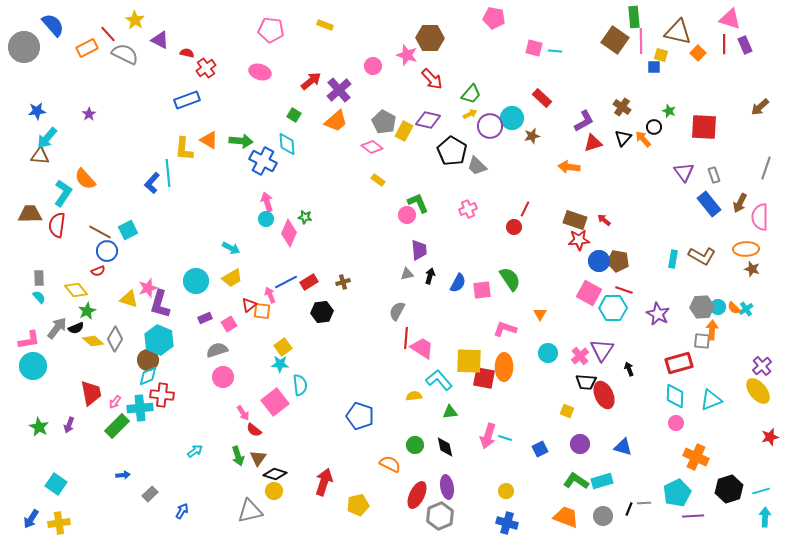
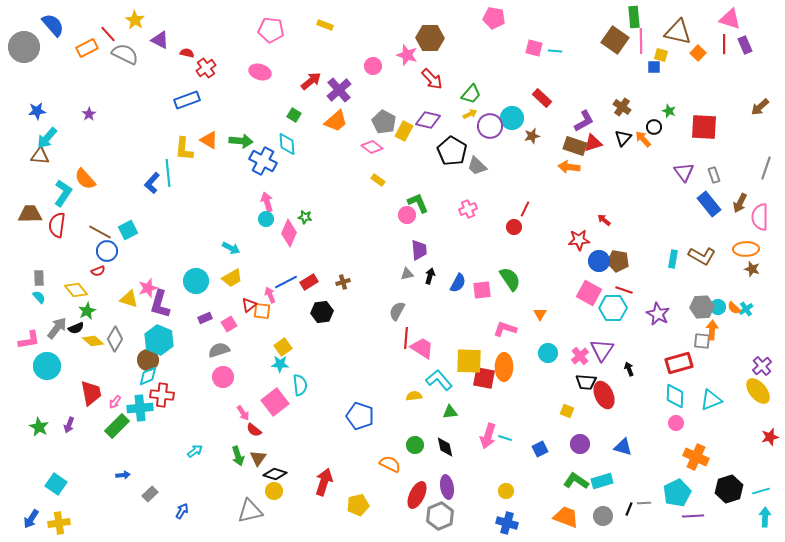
brown rectangle at (575, 220): moved 74 px up
gray semicircle at (217, 350): moved 2 px right
cyan circle at (33, 366): moved 14 px right
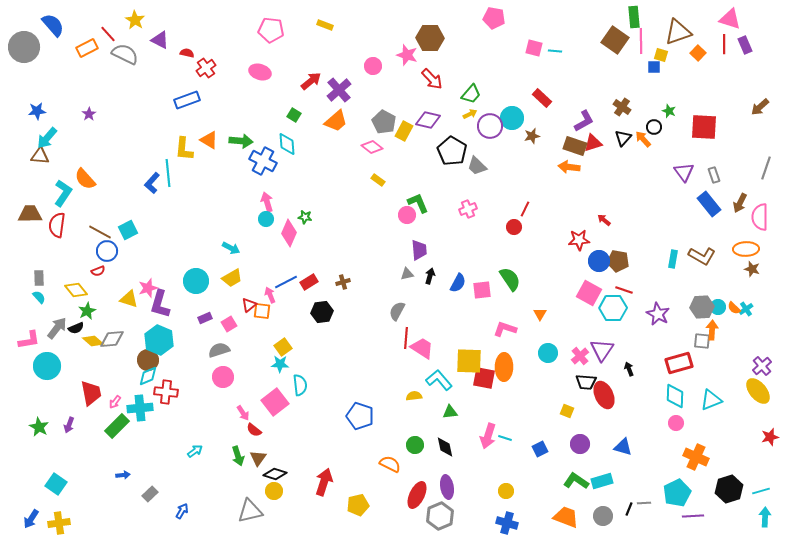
brown triangle at (678, 32): rotated 32 degrees counterclockwise
gray diamond at (115, 339): moved 3 px left; rotated 55 degrees clockwise
red cross at (162, 395): moved 4 px right, 3 px up
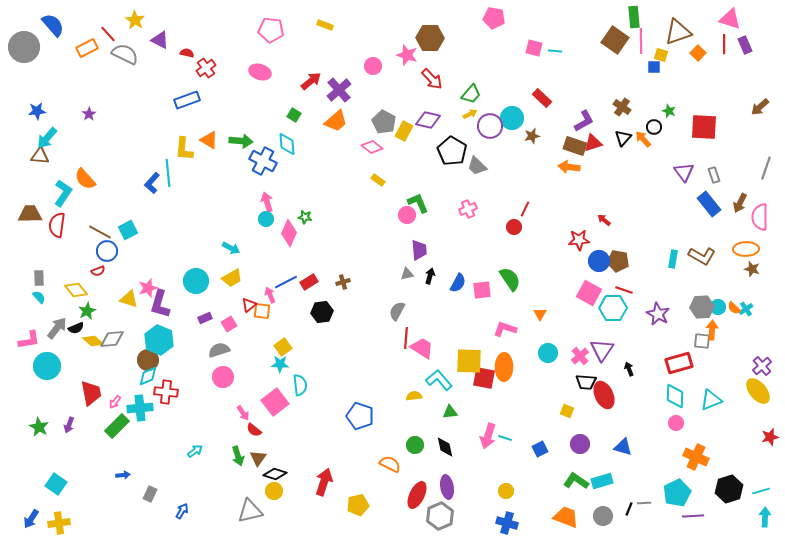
gray rectangle at (150, 494): rotated 21 degrees counterclockwise
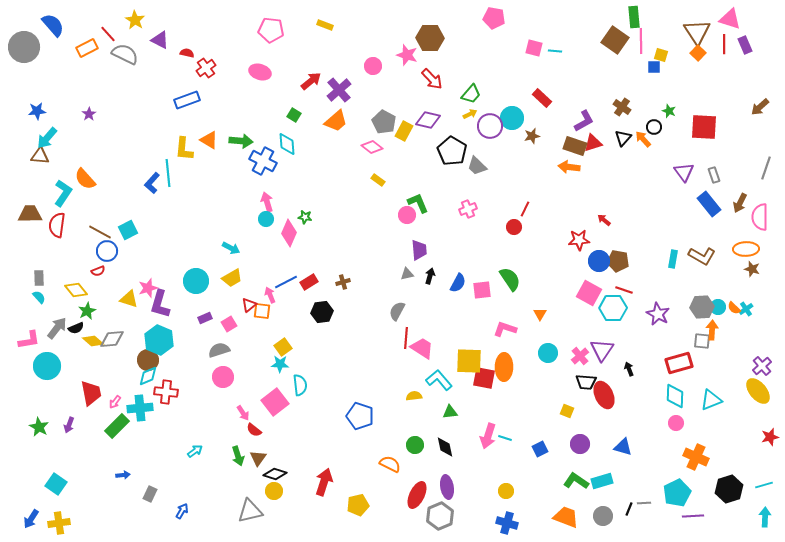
brown triangle at (678, 32): moved 19 px right; rotated 44 degrees counterclockwise
cyan line at (761, 491): moved 3 px right, 6 px up
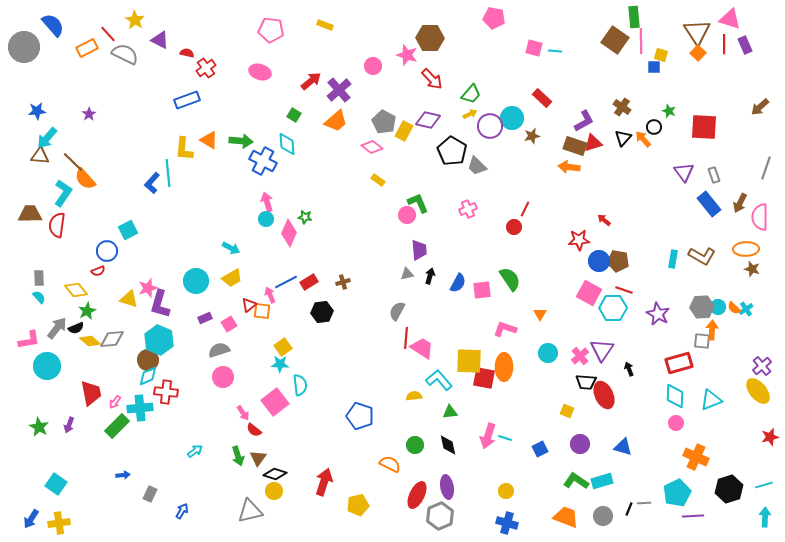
brown line at (100, 232): moved 27 px left, 70 px up; rotated 15 degrees clockwise
yellow diamond at (93, 341): moved 3 px left
black diamond at (445, 447): moved 3 px right, 2 px up
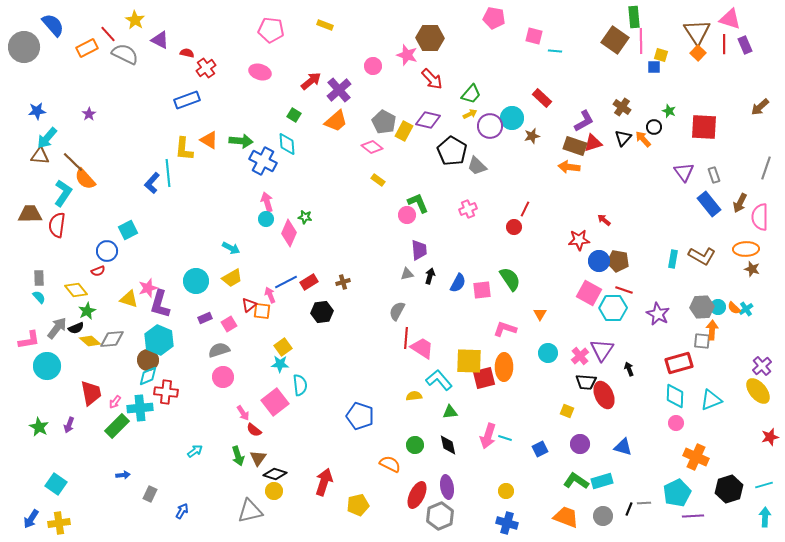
pink square at (534, 48): moved 12 px up
red square at (484, 378): rotated 25 degrees counterclockwise
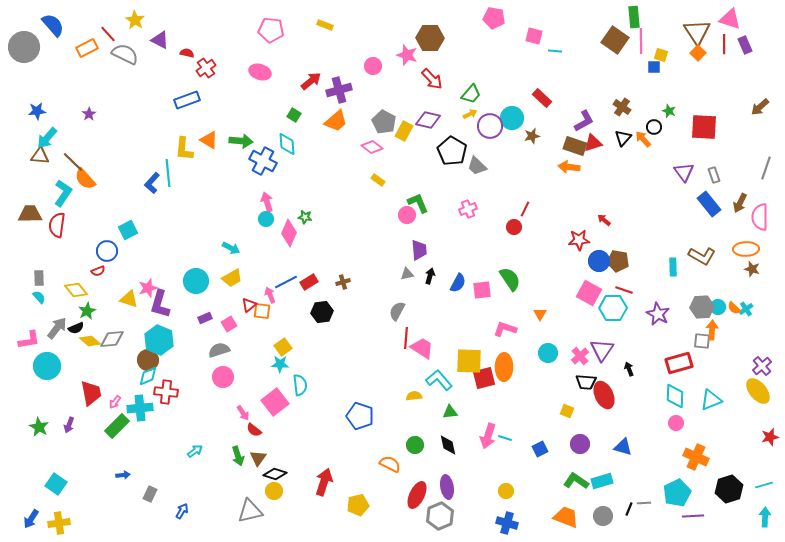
purple cross at (339, 90): rotated 25 degrees clockwise
cyan rectangle at (673, 259): moved 8 px down; rotated 12 degrees counterclockwise
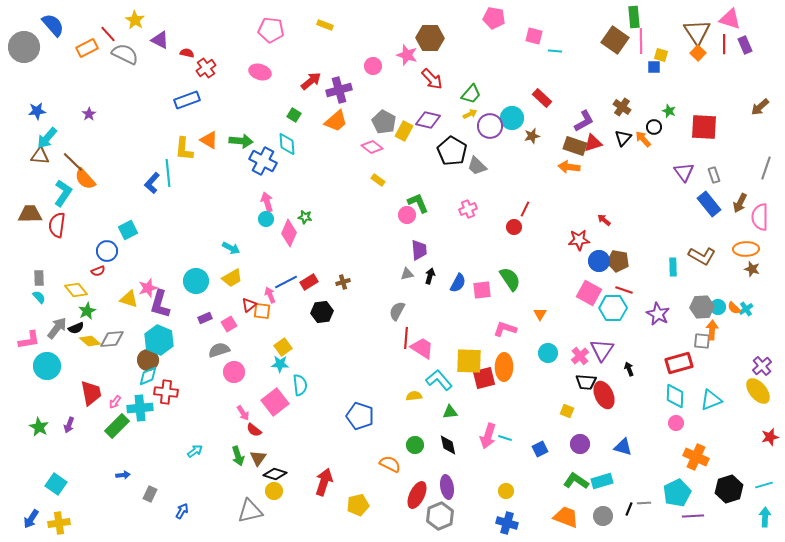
pink circle at (223, 377): moved 11 px right, 5 px up
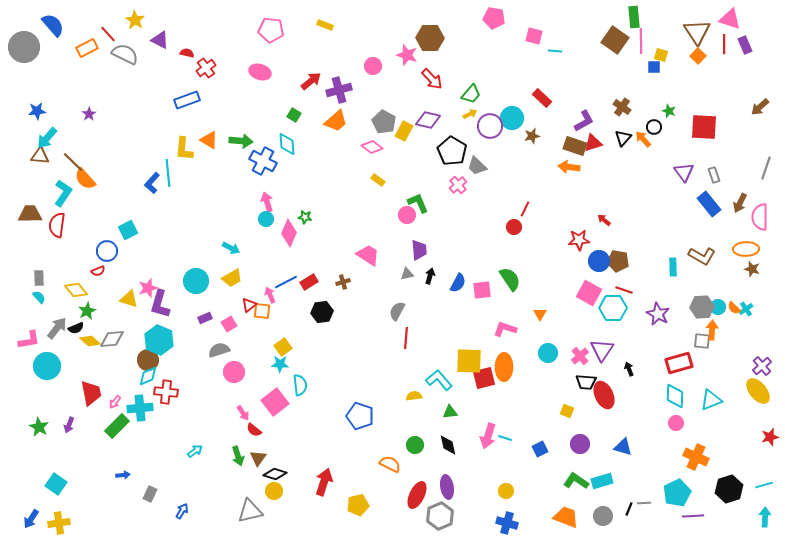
orange square at (698, 53): moved 3 px down
pink cross at (468, 209): moved 10 px left, 24 px up; rotated 18 degrees counterclockwise
pink trapezoid at (422, 348): moved 54 px left, 93 px up
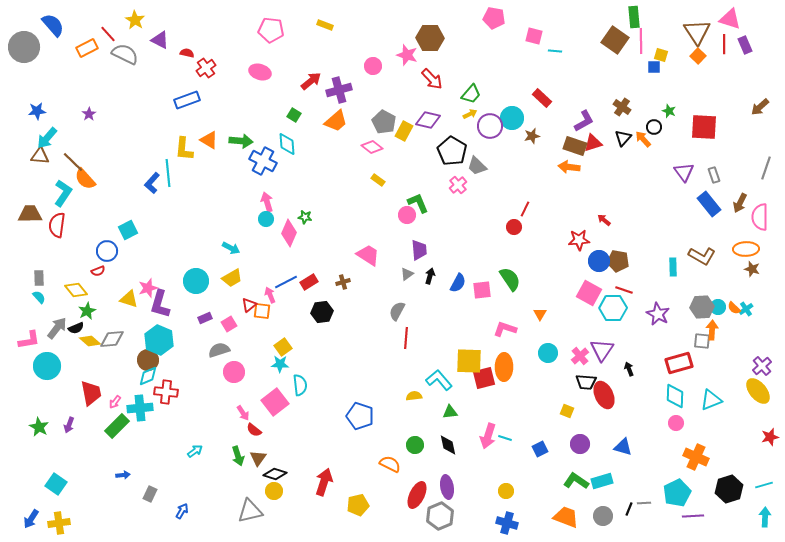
gray triangle at (407, 274): rotated 24 degrees counterclockwise
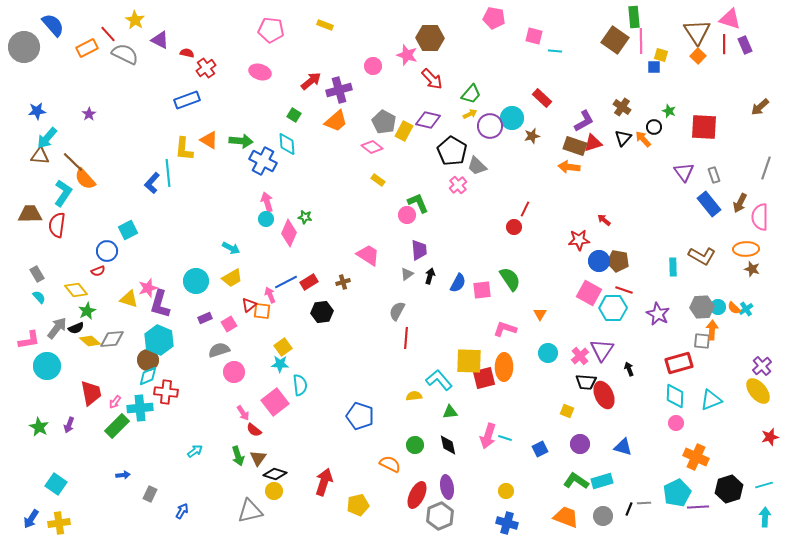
gray rectangle at (39, 278): moved 2 px left, 4 px up; rotated 28 degrees counterclockwise
purple line at (693, 516): moved 5 px right, 9 px up
